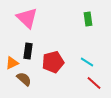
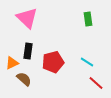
red line: moved 2 px right
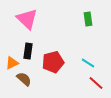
pink triangle: moved 1 px down
cyan line: moved 1 px right, 1 px down
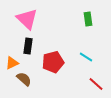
black rectangle: moved 5 px up
cyan line: moved 2 px left, 6 px up
red line: moved 1 px down
